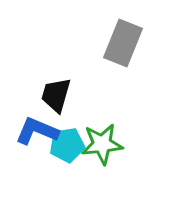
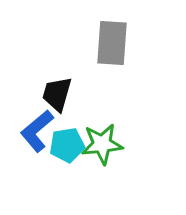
gray rectangle: moved 11 px left; rotated 18 degrees counterclockwise
black trapezoid: moved 1 px right, 1 px up
blue L-shape: rotated 63 degrees counterclockwise
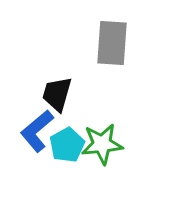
cyan pentagon: rotated 20 degrees counterclockwise
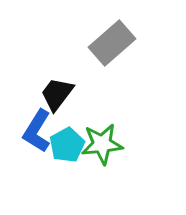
gray rectangle: rotated 45 degrees clockwise
black trapezoid: rotated 21 degrees clockwise
blue L-shape: rotated 18 degrees counterclockwise
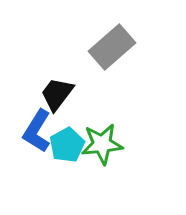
gray rectangle: moved 4 px down
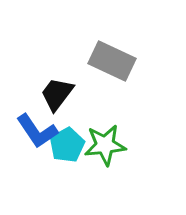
gray rectangle: moved 14 px down; rotated 66 degrees clockwise
blue L-shape: rotated 66 degrees counterclockwise
green star: moved 3 px right, 1 px down
